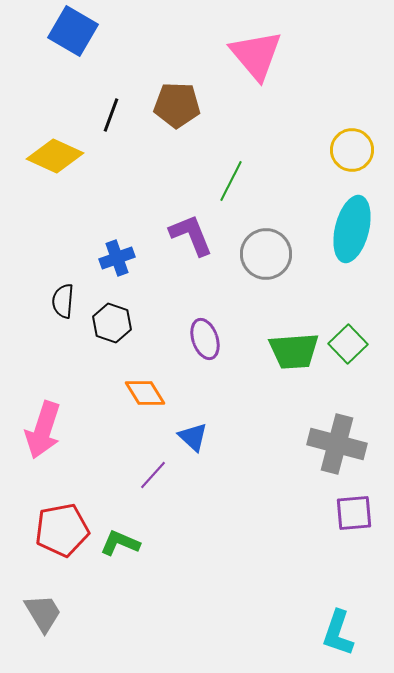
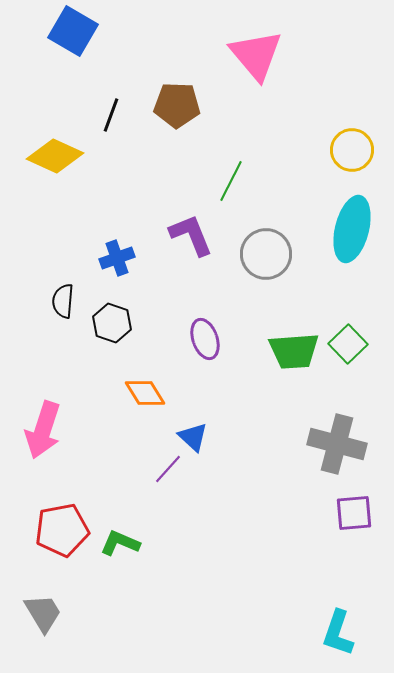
purple line: moved 15 px right, 6 px up
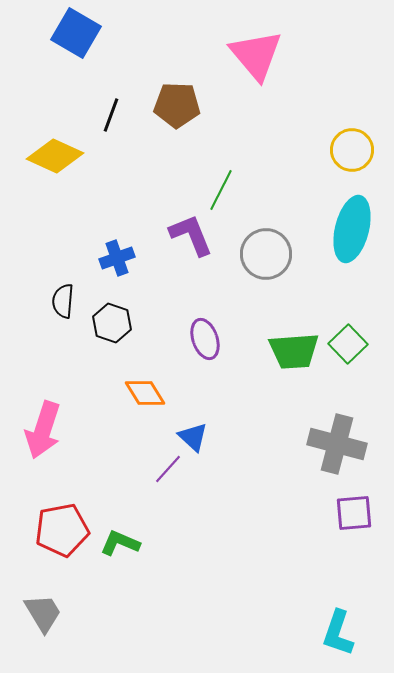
blue square: moved 3 px right, 2 px down
green line: moved 10 px left, 9 px down
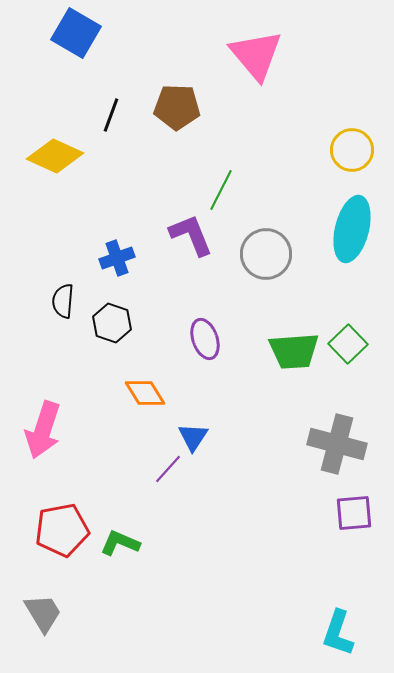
brown pentagon: moved 2 px down
blue triangle: rotated 20 degrees clockwise
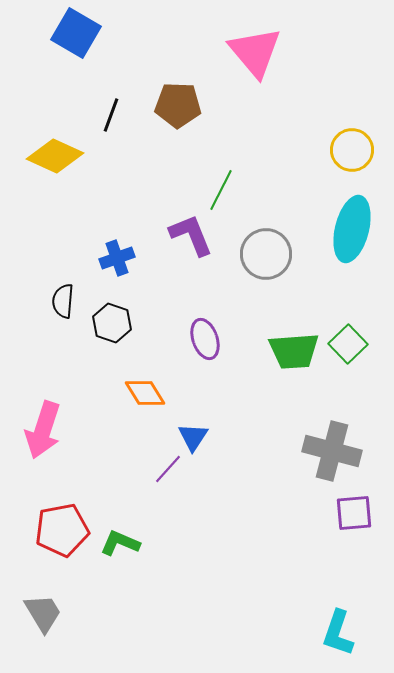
pink triangle: moved 1 px left, 3 px up
brown pentagon: moved 1 px right, 2 px up
gray cross: moved 5 px left, 7 px down
